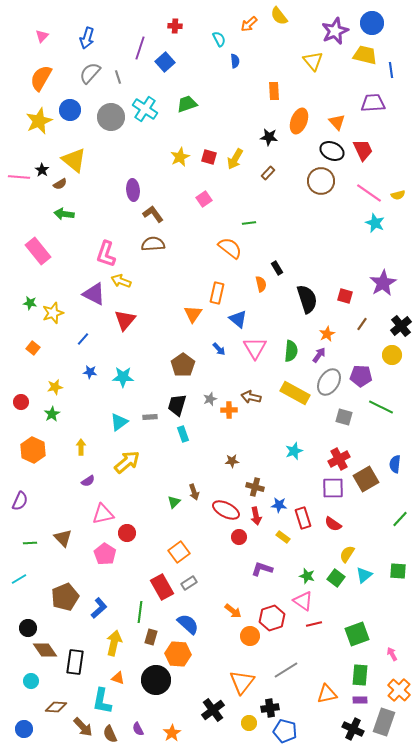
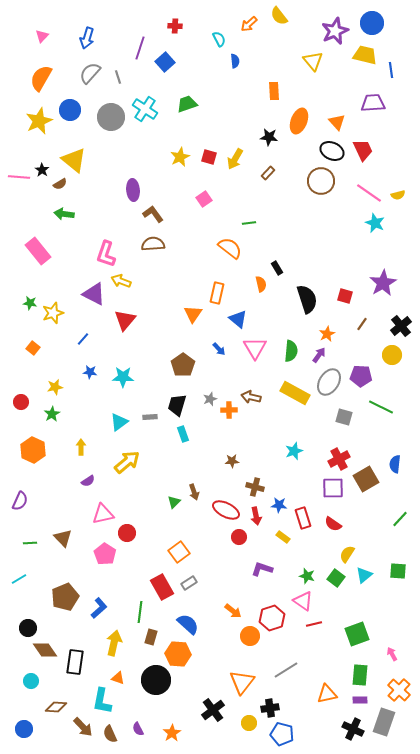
blue pentagon at (285, 731): moved 3 px left, 3 px down
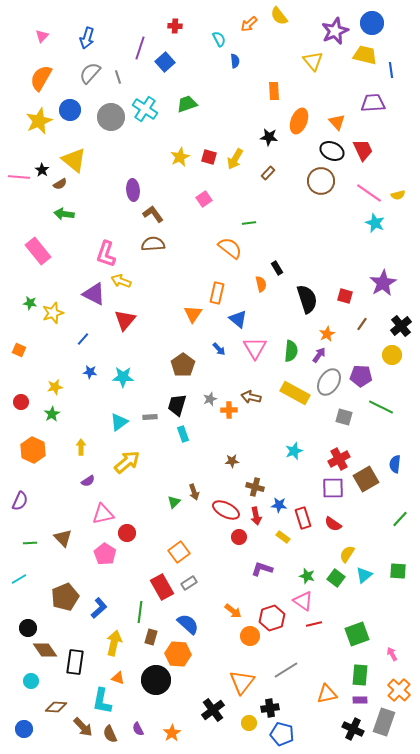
orange square at (33, 348): moved 14 px left, 2 px down; rotated 16 degrees counterclockwise
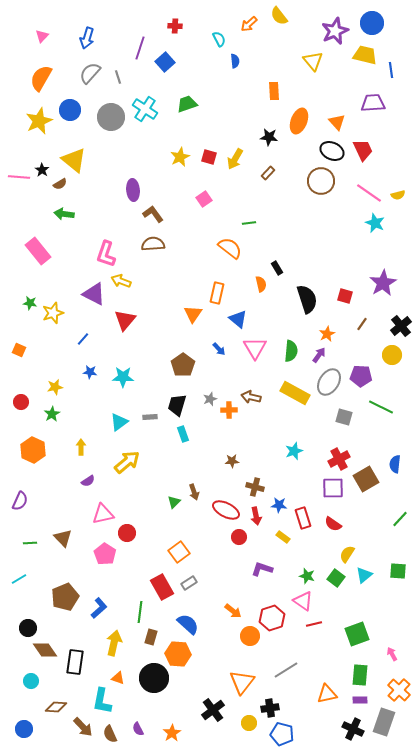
black circle at (156, 680): moved 2 px left, 2 px up
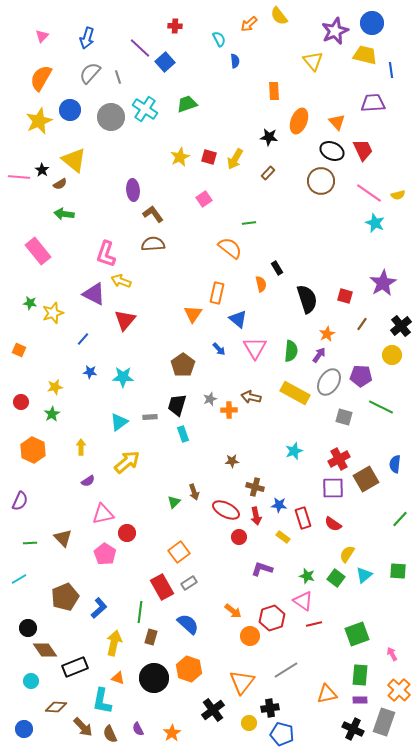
purple line at (140, 48): rotated 65 degrees counterclockwise
orange hexagon at (178, 654): moved 11 px right, 15 px down; rotated 15 degrees clockwise
black rectangle at (75, 662): moved 5 px down; rotated 60 degrees clockwise
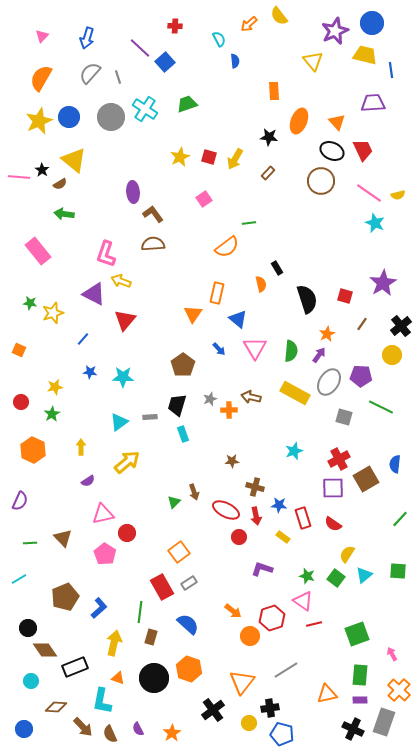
blue circle at (70, 110): moved 1 px left, 7 px down
purple ellipse at (133, 190): moved 2 px down
orange semicircle at (230, 248): moved 3 px left, 1 px up; rotated 105 degrees clockwise
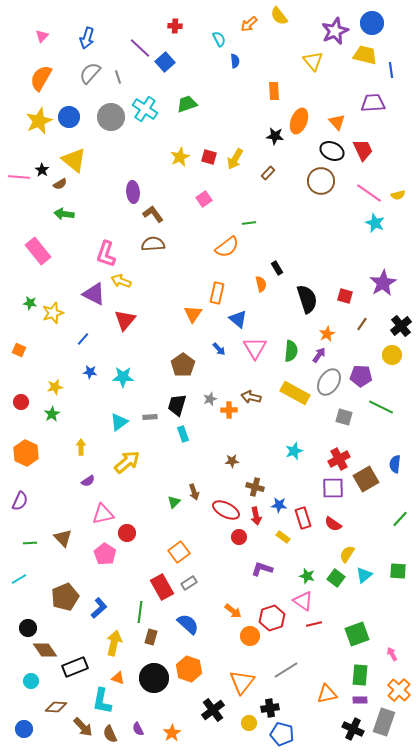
black star at (269, 137): moved 6 px right, 1 px up
orange hexagon at (33, 450): moved 7 px left, 3 px down
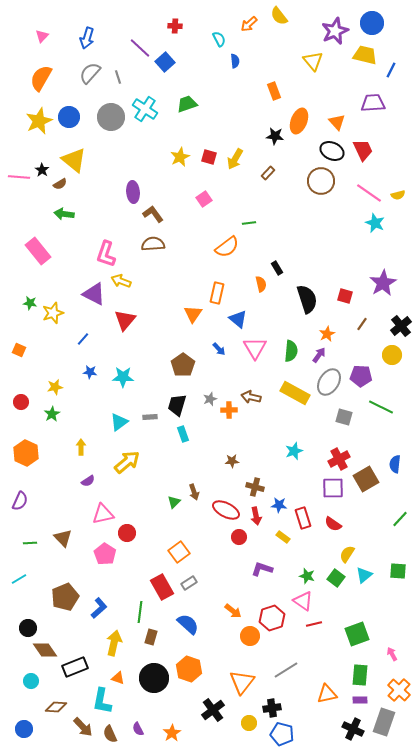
blue line at (391, 70): rotated 35 degrees clockwise
orange rectangle at (274, 91): rotated 18 degrees counterclockwise
black cross at (270, 708): moved 2 px right
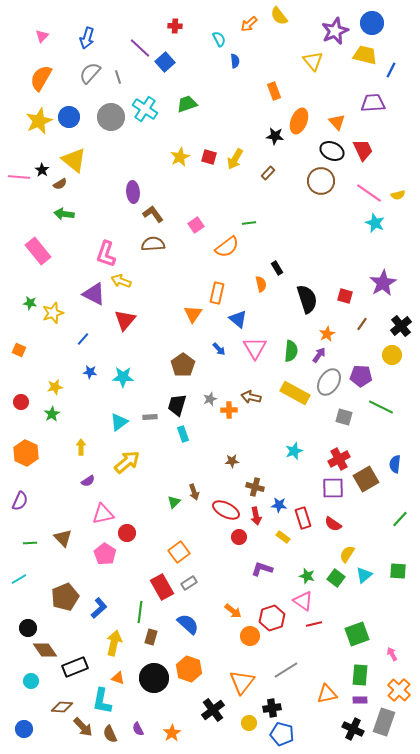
pink square at (204, 199): moved 8 px left, 26 px down
brown diamond at (56, 707): moved 6 px right
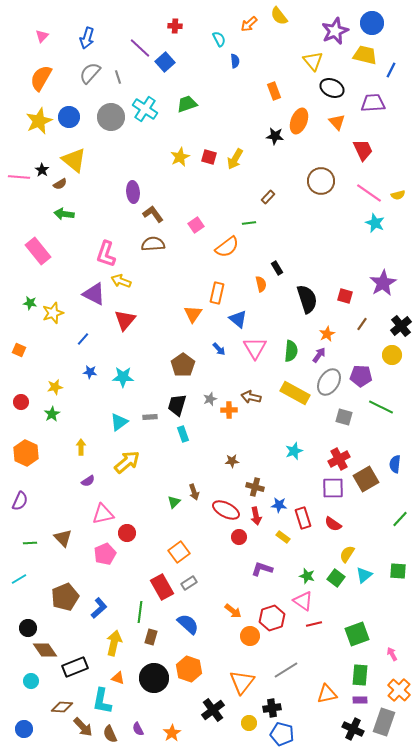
black ellipse at (332, 151): moved 63 px up
brown rectangle at (268, 173): moved 24 px down
pink pentagon at (105, 554): rotated 15 degrees clockwise
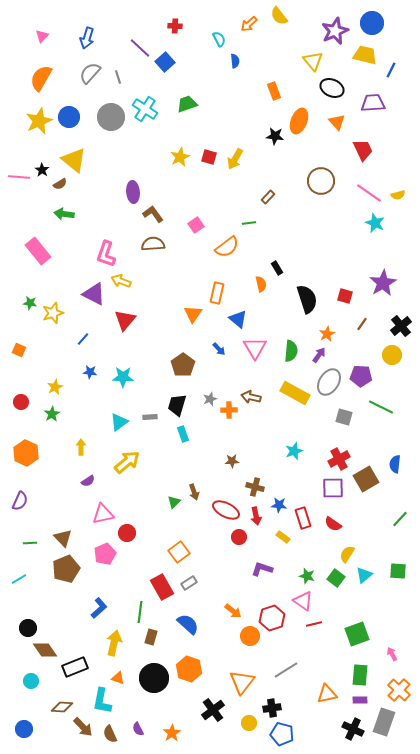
yellow star at (55, 387): rotated 14 degrees counterclockwise
brown pentagon at (65, 597): moved 1 px right, 28 px up
